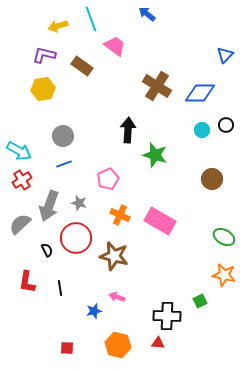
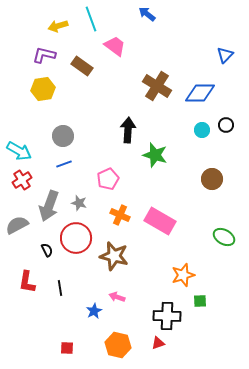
gray semicircle: moved 3 px left, 1 px down; rotated 15 degrees clockwise
orange star: moved 41 px left; rotated 30 degrees counterclockwise
green square: rotated 24 degrees clockwise
blue star: rotated 14 degrees counterclockwise
red triangle: rotated 24 degrees counterclockwise
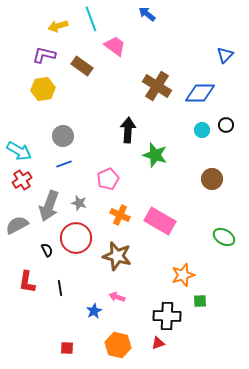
brown star: moved 3 px right
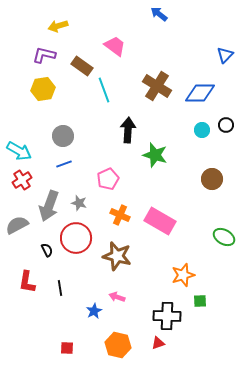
blue arrow: moved 12 px right
cyan line: moved 13 px right, 71 px down
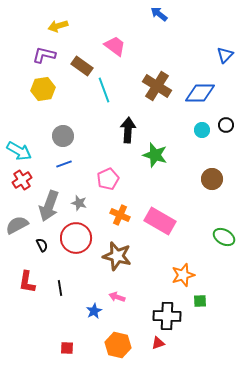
black semicircle: moved 5 px left, 5 px up
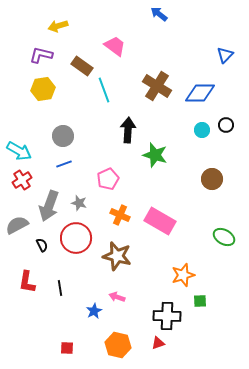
purple L-shape: moved 3 px left
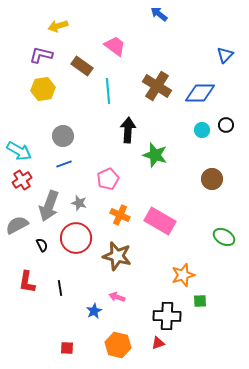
cyan line: moved 4 px right, 1 px down; rotated 15 degrees clockwise
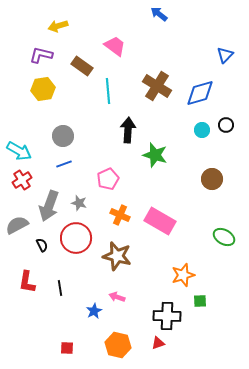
blue diamond: rotated 16 degrees counterclockwise
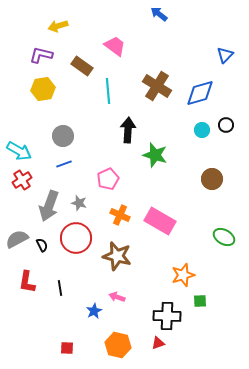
gray semicircle: moved 14 px down
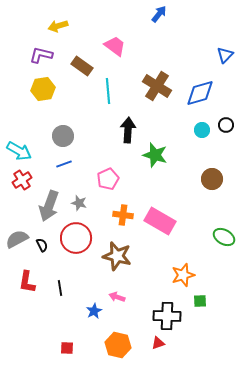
blue arrow: rotated 90 degrees clockwise
orange cross: moved 3 px right; rotated 18 degrees counterclockwise
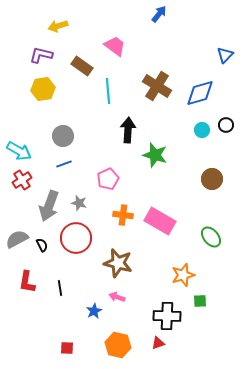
green ellipse: moved 13 px left; rotated 20 degrees clockwise
brown star: moved 1 px right, 7 px down
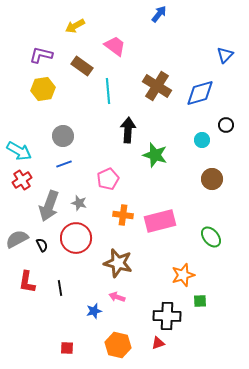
yellow arrow: moved 17 px right; rotated 12 degrees counterclockwise
cyan circle: moved 10 px down
pink rectangle: rotated 44 degrees counterclockwise
blue star: rotated 14 degrees clockwise
